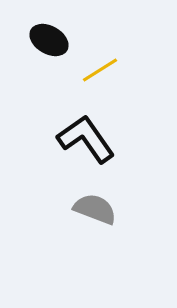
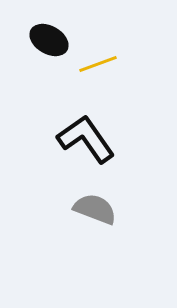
yellow line: moved 2 px left, 6 px up; rotated 12 degrees clockwise
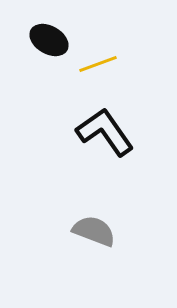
black L-shape: moved 19 px right, 7 px up
gray semicircle: moved 1 px left, 22 px down
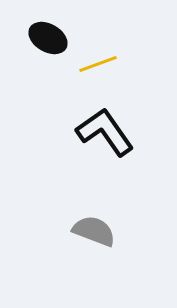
black ellipse: moved 1 px left, 2 px up
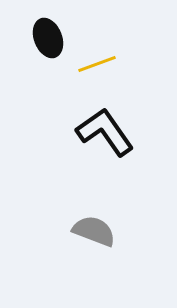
black ellipse: rotated 39 degrees clockwise
yellow line: moved 1 px left
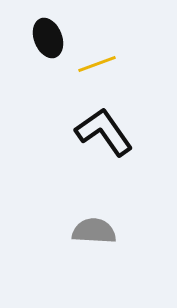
black L-shape: moved 1 px left
gray semicircle: rotated 18 degrees counterclockwise
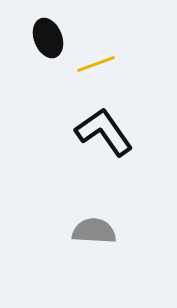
yellow line: moved 1 px left
